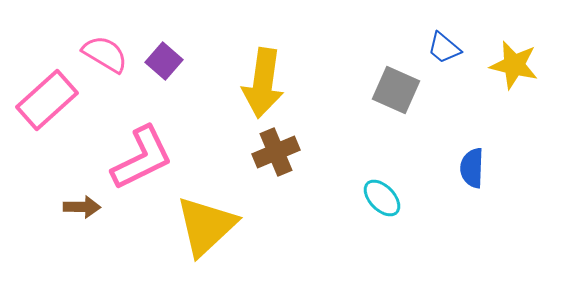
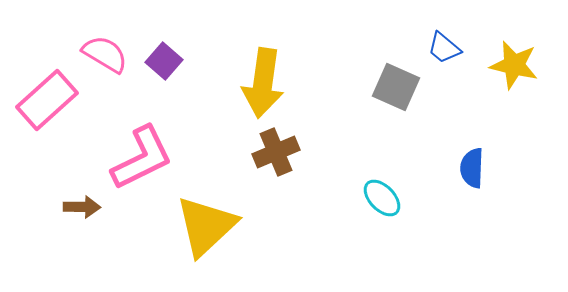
gray square: moved 3 px up
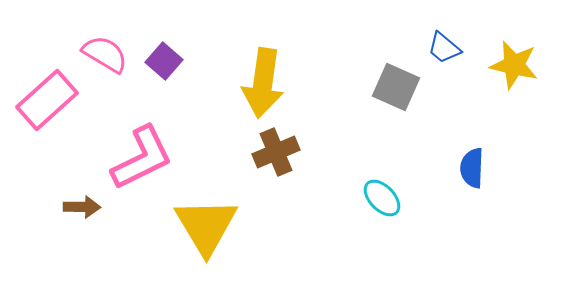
yellow triangle: rotated 18 degrees counterclockwise
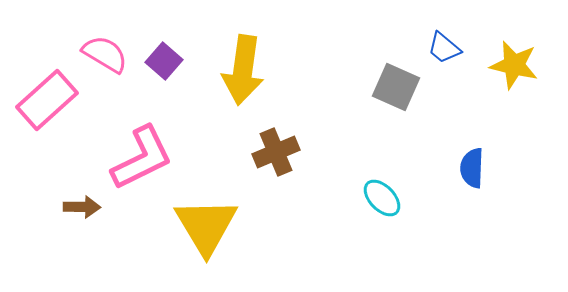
yellow arrow: moved 20 px left, 13 px up
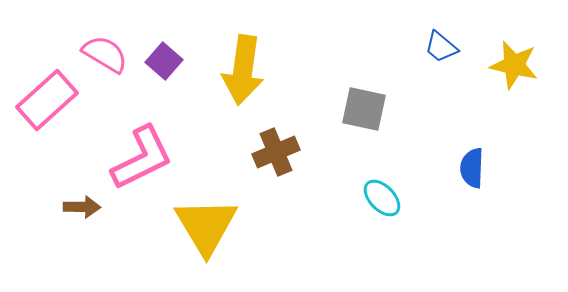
blue trapezoid: moved 3 px left, 1 px up
gray square: moved 32 px left, 22 px down; rotated 12 degrees counterclockwise
